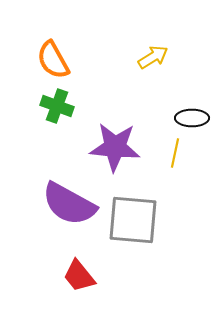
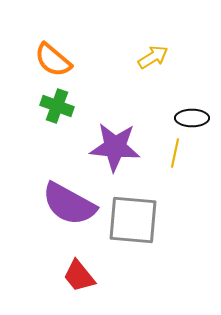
orange semicircle: rotated 21 degrees counterclockwise
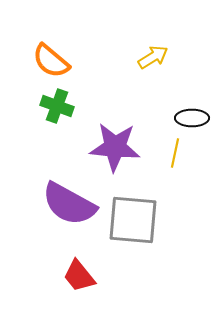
orange semicircle: moved 2 px left, 1 px down
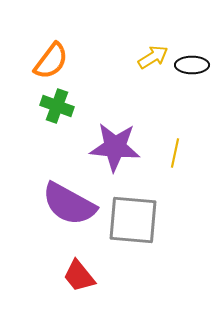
orange semicircle: rotated 93 degrees counterclockwise
black ellipse: moved 53 px up
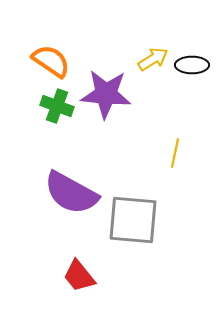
yellow arrow: moved 2 px down
orange semicircle: rotated 93 degrees counterclockwise
purple star: moved 9 px left, 53 px up
purple semicircle: moved 2 px right, 11 px up
